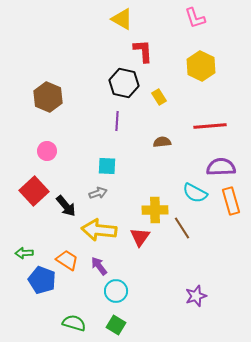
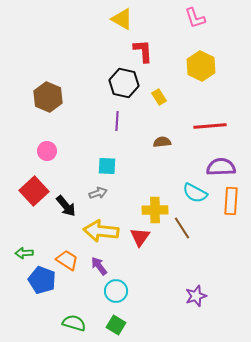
orange rectangle: rotated 20 degrees clockwise
yellow arrow: moved 2 px right, 1 px down
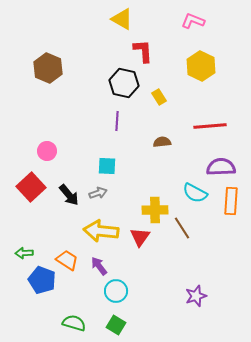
pink L-shape: moved 2 px left, 3 px down; rotated 130 degrees clockwise
brown hexagon: moved 29 px up
red square: moved 3 px left, 4 px up
black arrow: moved 3 px right, 11 px up
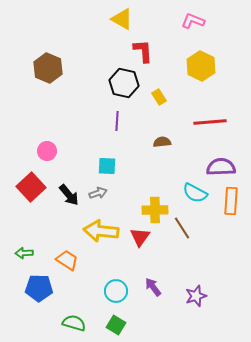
red line: moved 4 px up
purple arrow: moved 54 px right, 21 px down
blue pentagon: moved 3 px left, 8 px down; rotated 20 degrees counterclockwise
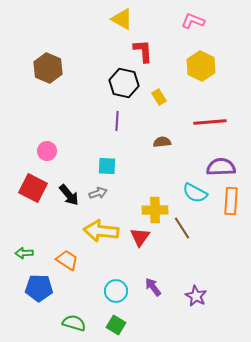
red square: moved 2 px right, 1 px down; rotated 20 degrees counterclockwise
purple star: rotated 25 degrees counterclockwise
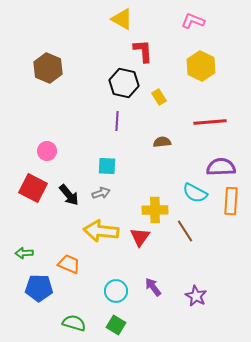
gray arrow: moved 3 px right
brown line: moved 3 px right, 3 px down
orange trapezoid: moved 2 px right, 4 px down; rotated 10 degrees counterclockwise
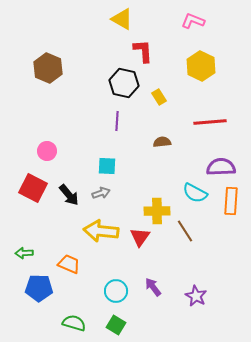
yellow cross: moved 2 px right, 1 px down
